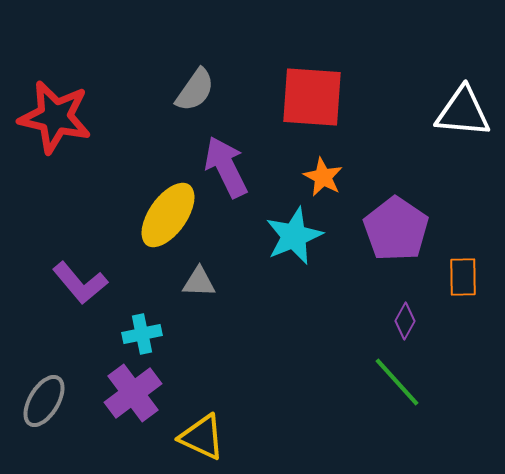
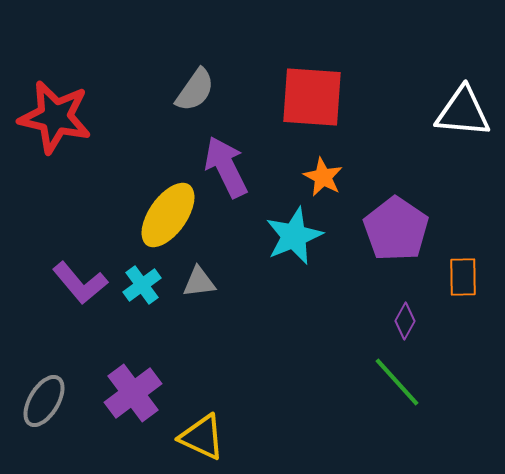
gray triangle: rotated 9 degrees counterclockwise
cyan cross: moved 49 px up; rotated 24 degrees counterclockwise
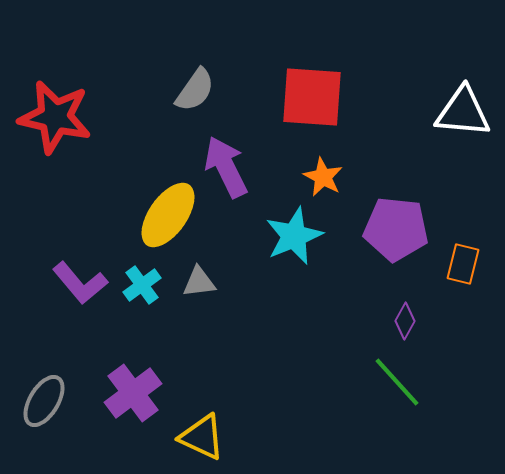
purple pentagon: rotated 28 degrees counterclockwise
orange rectangle: moved 13 px up; rotated 15 degrees clockwise
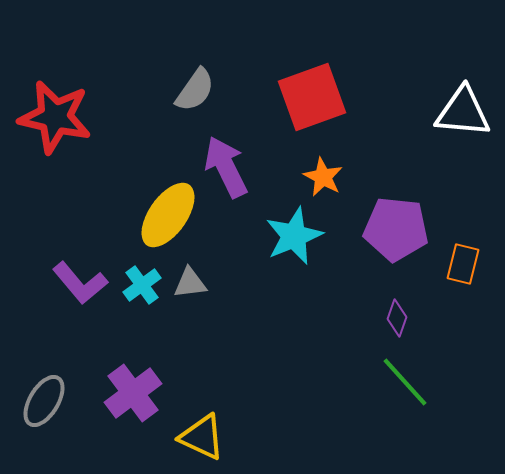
red square: rotated 24 degrees counterclockwise
gray triangle: moved 9 px left, 1 px down
purple diamond: moved 8 px left, 3 px up; rotated 9 degrees counterclockwise
green line: moved 8 px right
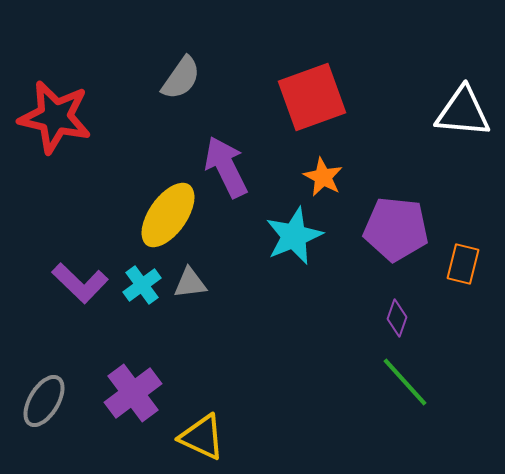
gray semicircle: moved 14 px left, 12 px up
purple L-shape: rotated 6 degrees counterclockwise
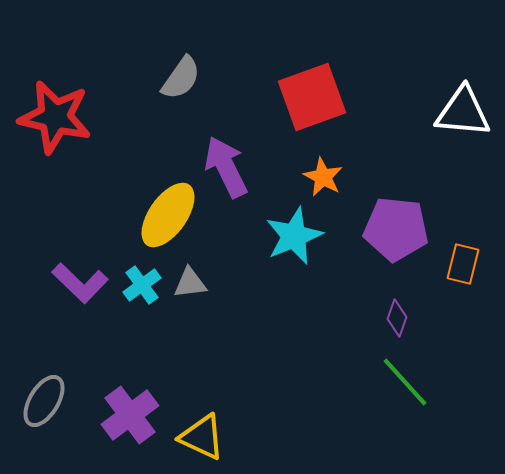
purple cross: moved 3 px left, 22 px down
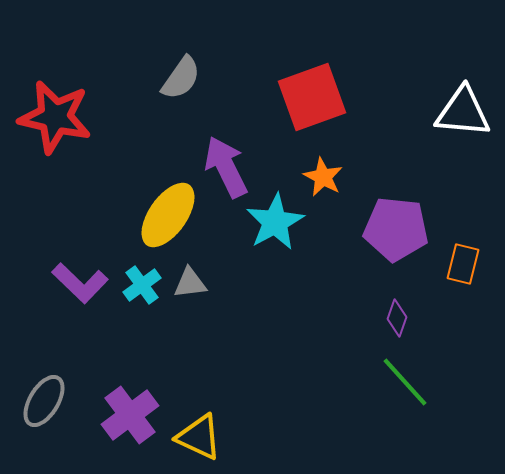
cyan star: moved 19 px left, 14 px up; rotated 6 degrees counterclockwise
yellow triangle: moved 3 px left
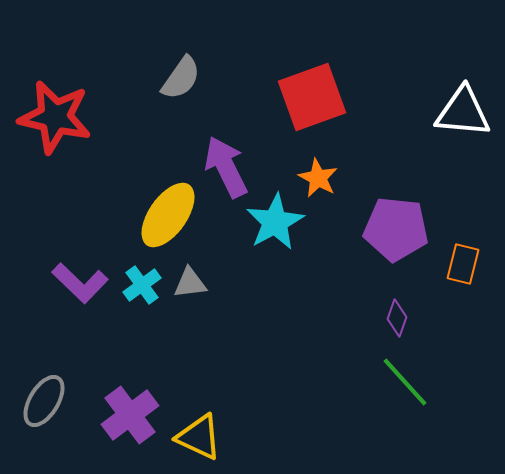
orange star: moved 5 px left, 1 px down
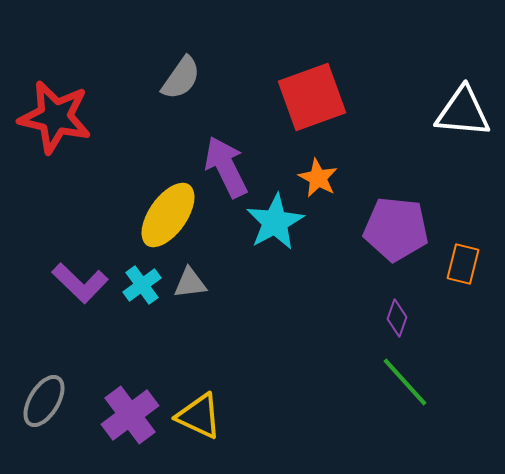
yellow triangle: moved 21 px up
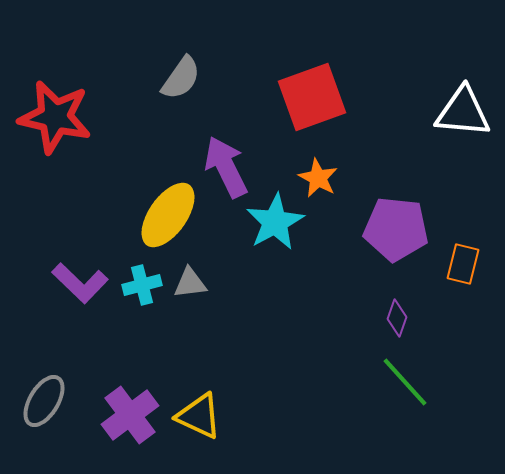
cyan cross: rotated 21 degrees clockwise
